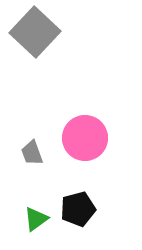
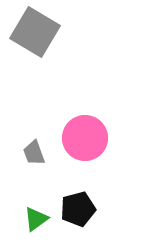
gray square: rotated 12 degrees counterclockwise
gray trapezoid: moved 2 px right
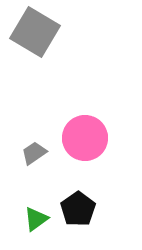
gray trapezoid: rotated 76 degrees clockwise
black pentagon: rotated 20 degrees counterclockwise
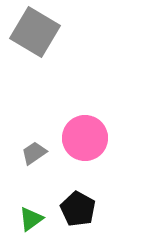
black pentagon: rotated 8 degrees counterclockwise
green triangle: moved 5 px left
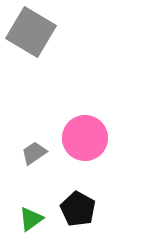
gray square: moved 4 px left
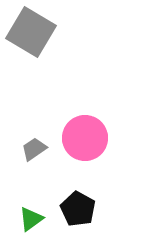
gray trapezoid: moved 4 px up
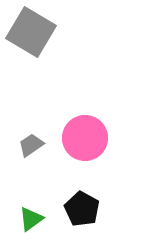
gray trapezoid: moved 3 px left, 4 px up
black pentagon: moved 4 px right
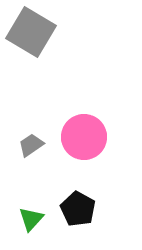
pink circle: moved 1 px left, 1 px up
black pentagon: moved 4 px left
green triangle: rotated 12 degrees counterclockwise
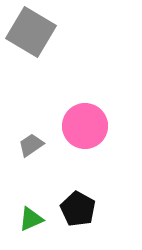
pink circle: moved 1 px right, 11 px up
green triangle: rotated 24 degrees clockwise
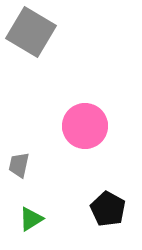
gray trapezoid: moved 12 px left, 20 px down; rotated 44 degrees counterclockwise
black pentagon: moved 30 px right
green triangle: rotated 8 degrees counterclockwise
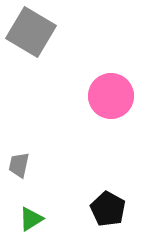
pink circle: moved 26 px right, 30 px up
